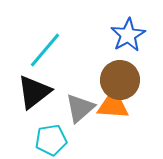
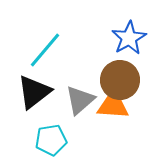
blue star: moved 1 px right, 3 px down
gray triangle: moved 8 px up
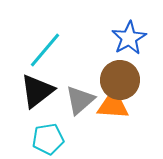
black triangle: moved 3 px right, 1 px up
cyan pentagon: moved 3 px left, 1 px up
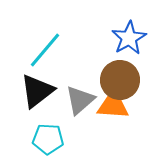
cyan pentagon: rotated 12 degrees clockwise
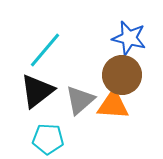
blue star: rotated 28 degrees counterclockwise
brown circle: moved 2 px right, 5 px up
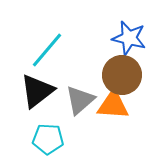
cyan line: moved 2 px right
